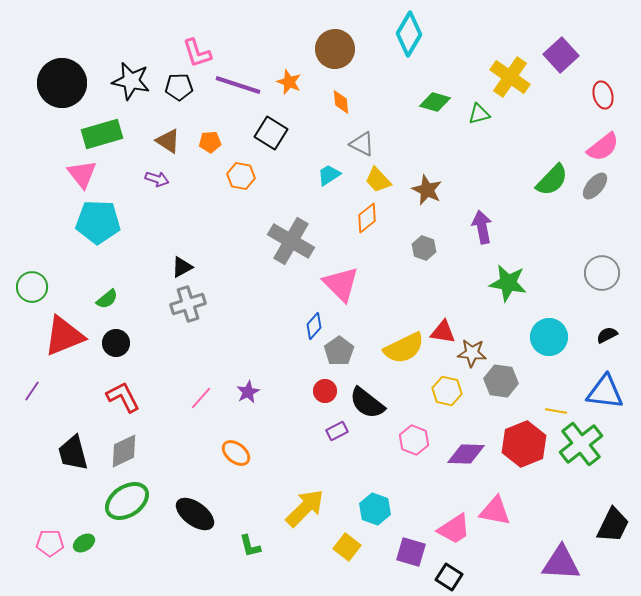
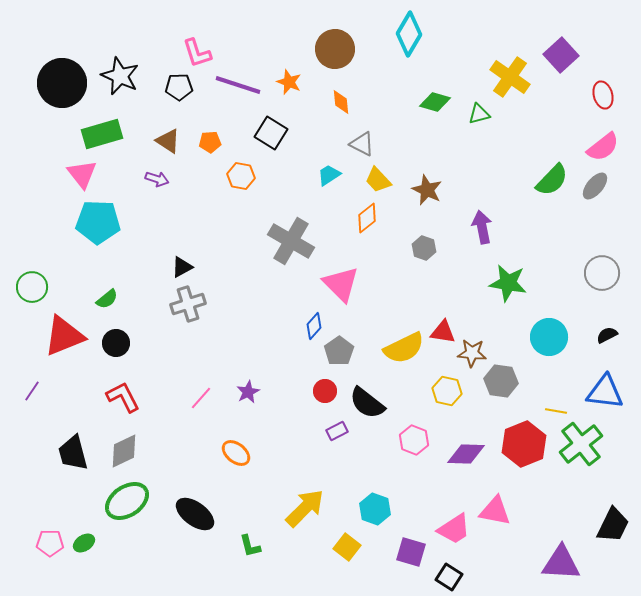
black star at (131, 81): moved 11 px left, 5 px up; rotated 12 degrees clockwise
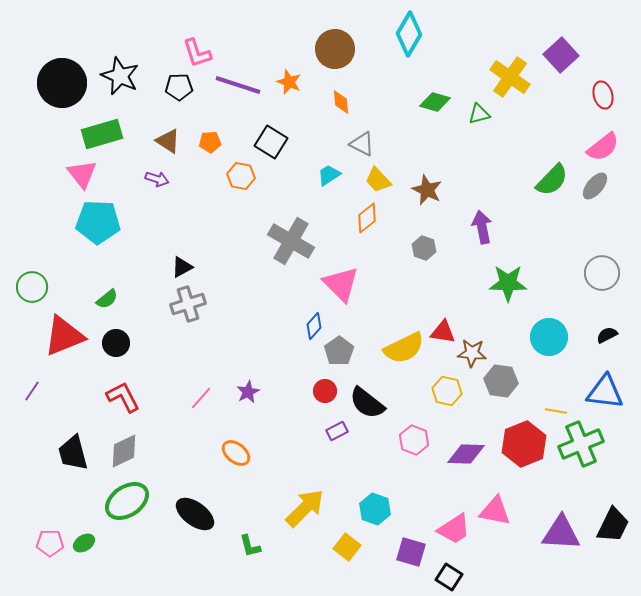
black square at (271, 133): moved 9 px down
green star at (508, 283): rotated 9 degrees counterclockwise
green cross at (581, 444): rotated 15 degrees clockwise
purple triangle at (561, 563): moved 30 px up
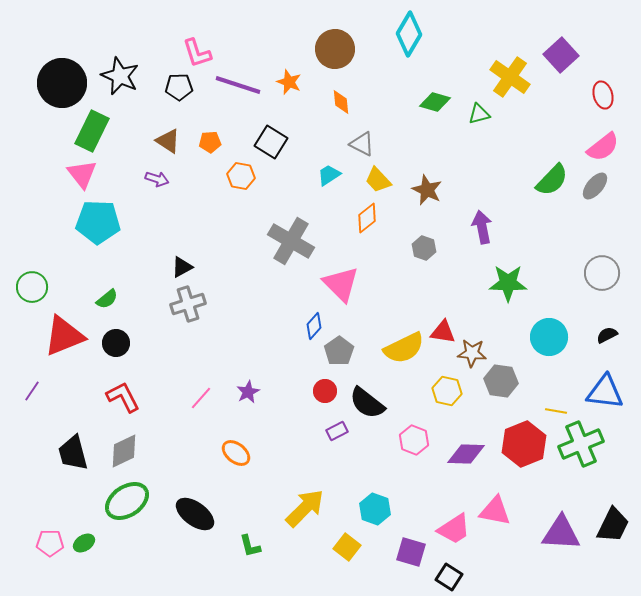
green rectangle at (102, 134): moved 10 px left, 3 px up; rotated 48 degrees counterclockwise
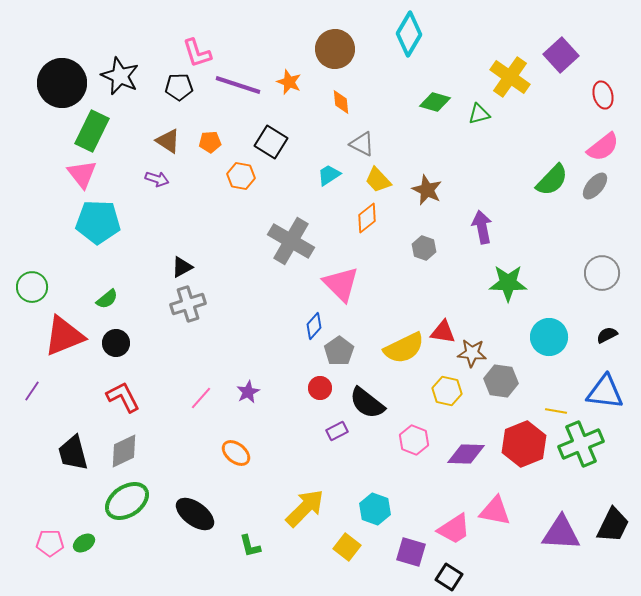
red circle at (325, 391): moved 5 px left, 3 px up
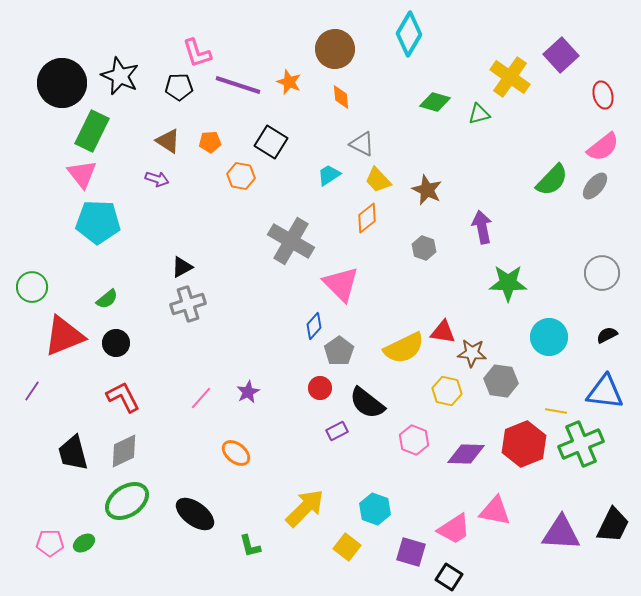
orange diamond at (341, 102): moved 5 px up
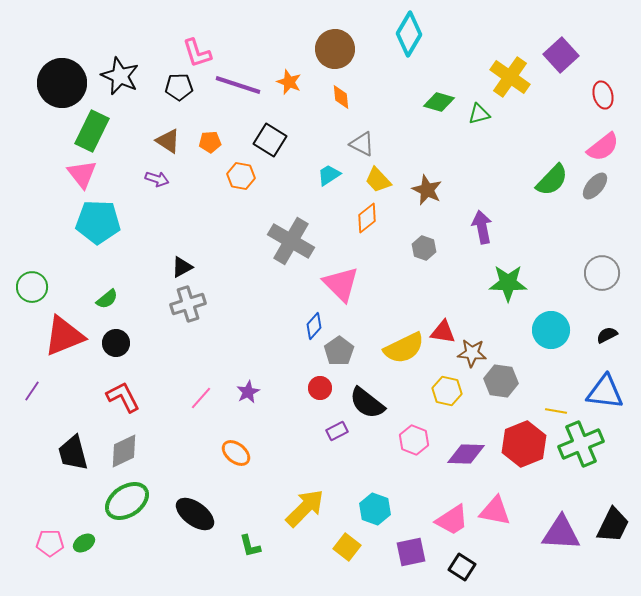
green diamond at (435, 102): moved 4 px right
black square at (271, 142): moved 1 px left, 2 px up
cyan circle at (549, 337): moved 2 px right, 7 px up
pink trapezoid at (454, 529): moved 2 px left, 9 px up
purple square at (411, 552): rotated 28 degrees counterclockwise
black square at (449, 577): moved 13 px right, 10 px up
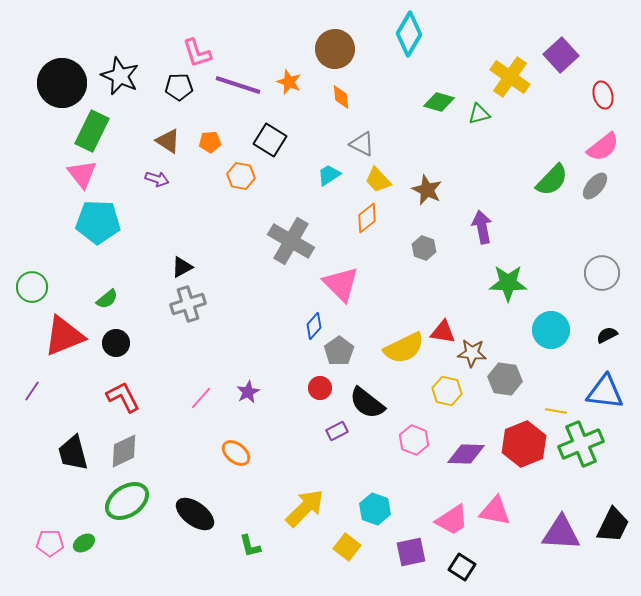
gray hexagon at (501, 381): moved 4 px right, 2 px up
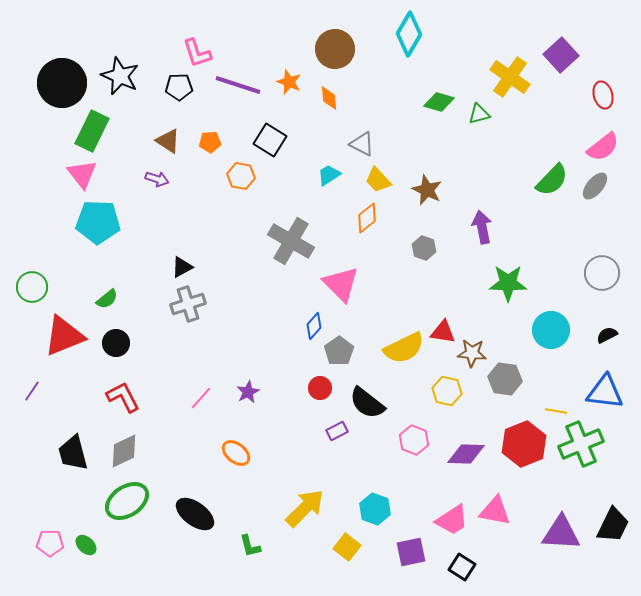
orange diamond at (341, 97): moved 12 px left, 1 px down
green ellipse at (84, 543): moved 2 px right, 2 px down; rotated 75 degrees clockwise
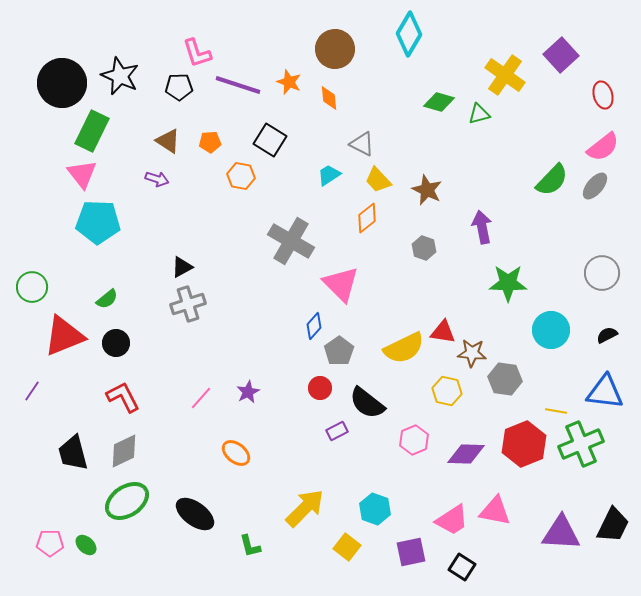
yellow cross at (510, 77): moved 5 px left, 2 px up
pink hexagon at (414, 440): rotated 16 degrees clockwise
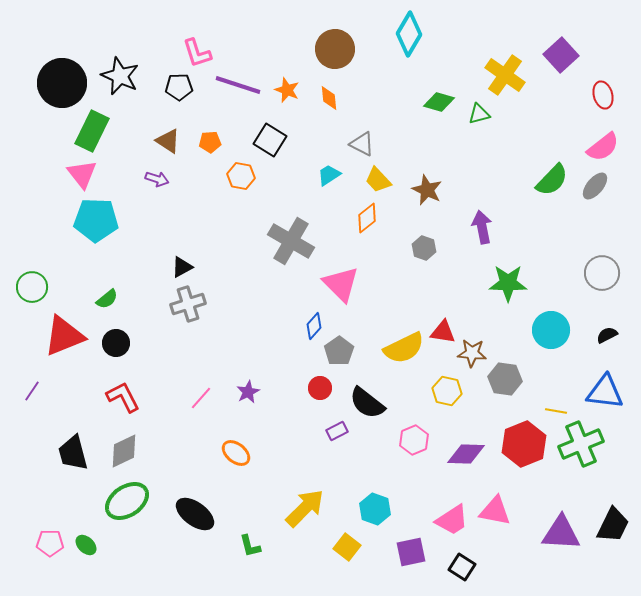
orange star at (289, 82): moved 2 px left, 8 px down
cyan pentagon at (98, 222): moved 2 px left, 2 px up
